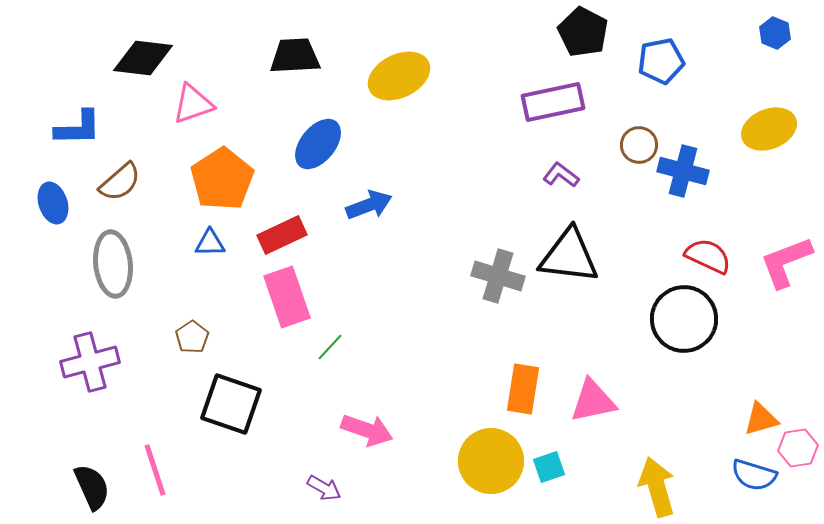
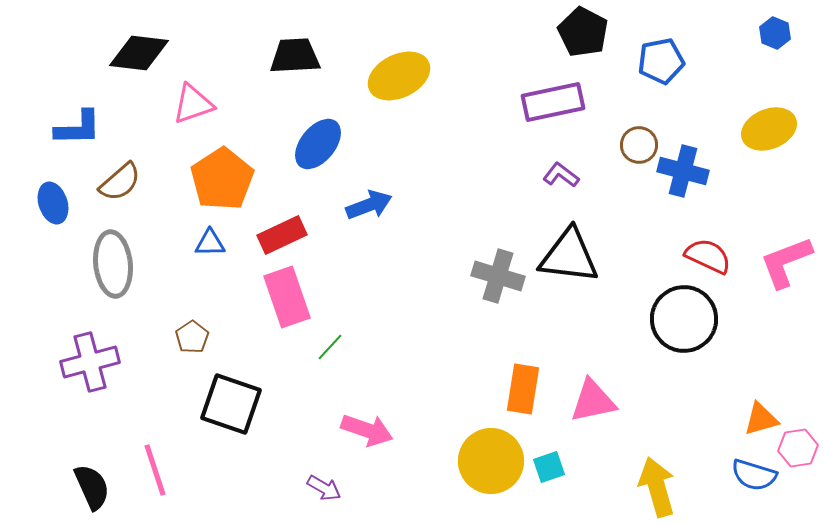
black diamond at (143, 58): moved 4 px left, 5 px up
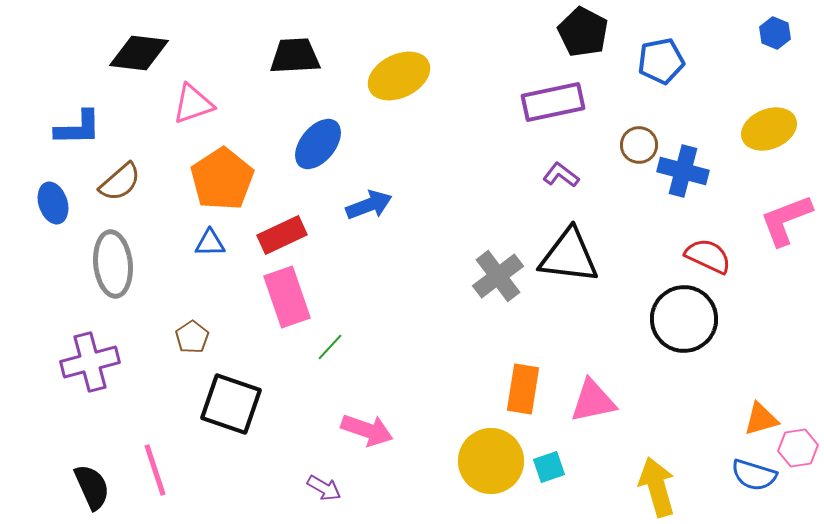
pink L-shape at (786, 262): moved 42 px up
gray cross at (498, 276): rotated 36 degrees clockwise
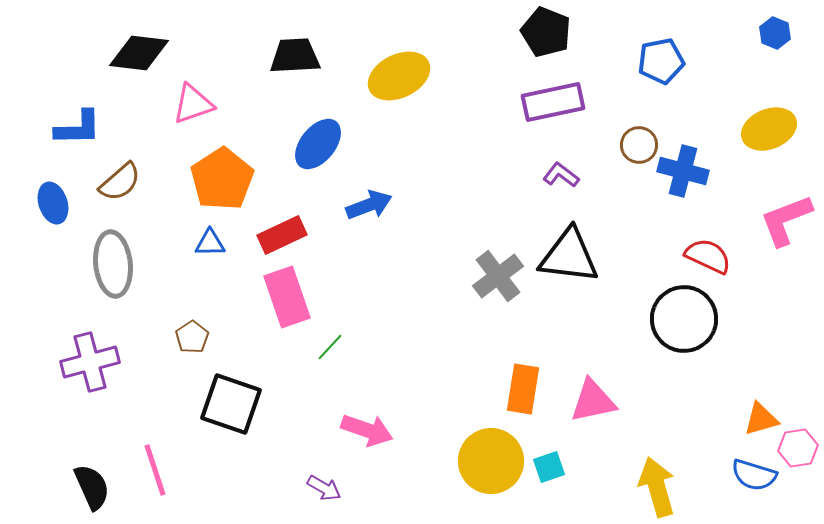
black pentagon at (583, 32): moved 37 px left; rotated 6 degrees counterclockwise
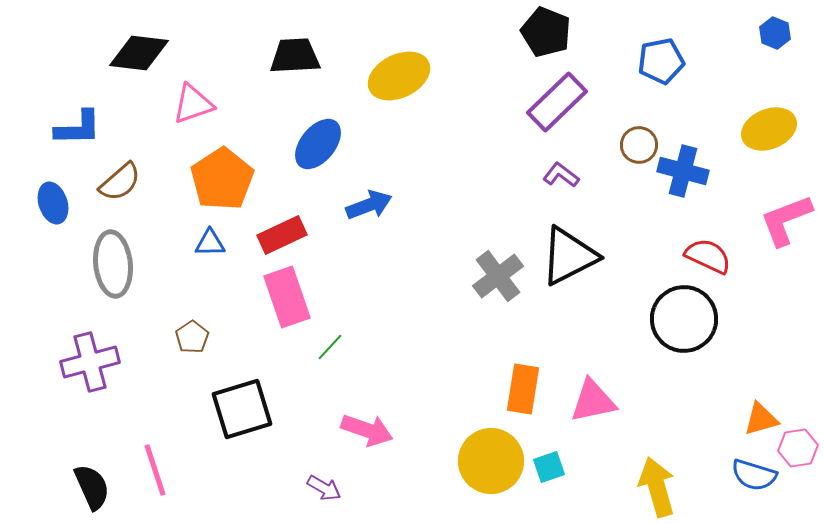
purple rectangle at (553, 102): moved 4 px right; rotated 32 degrees counterclockwise
black triangle at (569, 256): rotated 34 degrees counterclockwise
black square at (231, 404): moved 11 px right, 5 px down; rotated 36 degrees counterclockwise
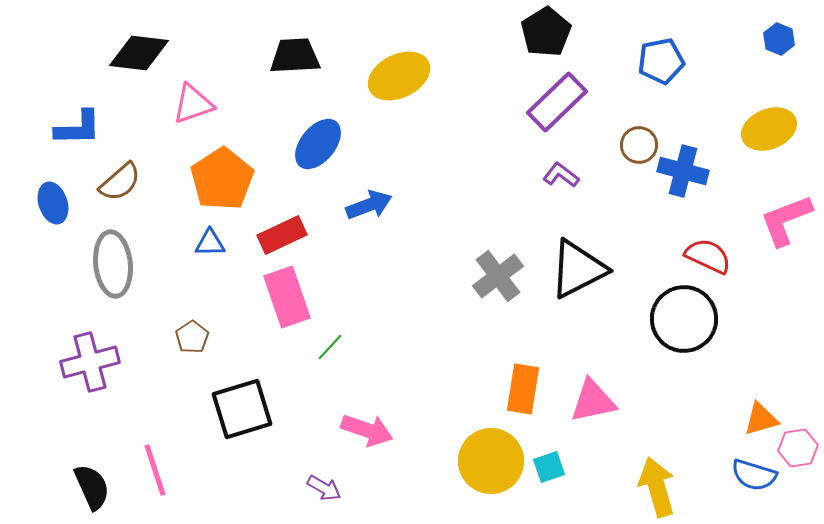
black pentagon at (546, 32): rotated 18 degrees clockwise
blue hexagon at (775, 33): moved 4 px right, 6 px down
black triangle at (569, 256): moved 9 px right, 13 px down
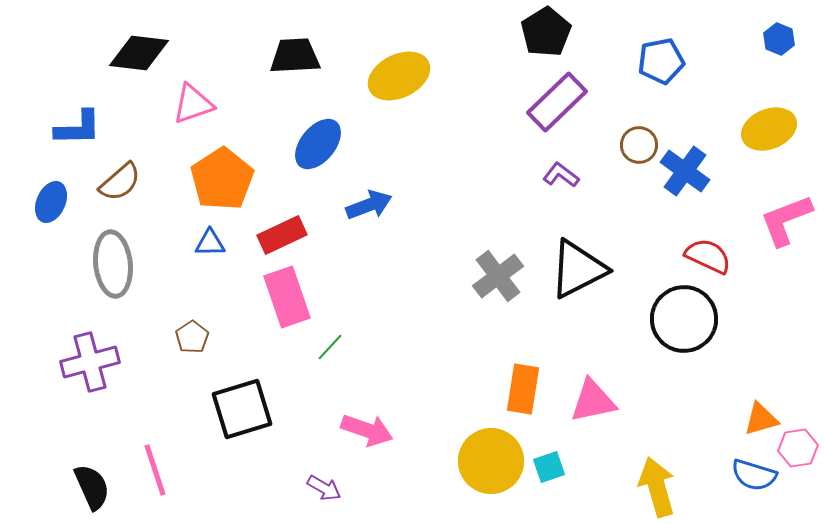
blue cross at (683, 171): moved 2 px right; rotated 21 degrees clockwise
blue ellipse at (53, 203): moved 2 px left, 1 px up; rotated 42 degrees clockwise
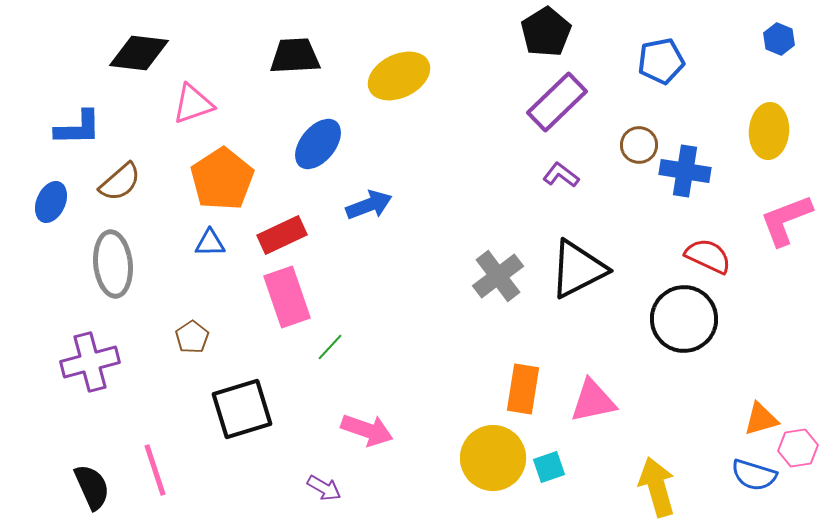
yellow ellipse at (769, 129): moved 2 px down; rotated 64 degrees counterclockwise
blue cross at (685, 171): rotated 27 degrees counterclockwise
yellow circle at (491, 461): moved 2 px right, 3 px up
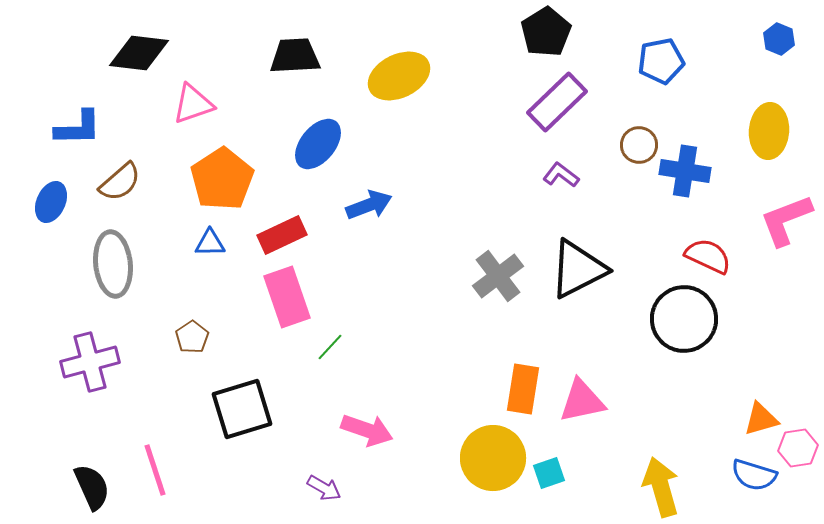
pink triangle at (593, 401): moved 11 px left
cyan square at (549, 467): moved 6 px down
yellow arrow at (657, 487): moved 4 px right
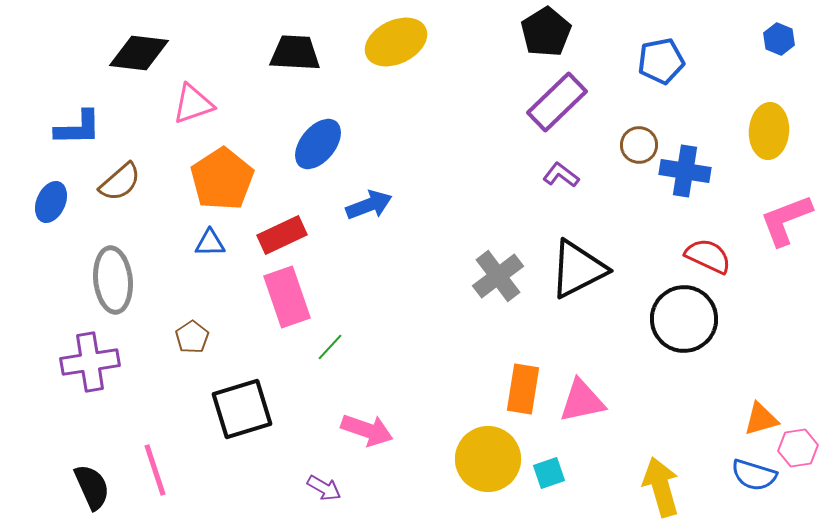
black trapezoid at (295, 56): moved 3 px up; rotated 6 degrees clockwise
yellow ellipse at (399, 76): moved 3 px left, 34 px up
gray ellipse at (113, 264): moved 16 px down
purple cross at (90, 362): rotated 6 degrees clockwise
yellow circle at (493, 458): moved 5 px left, 1 px down
